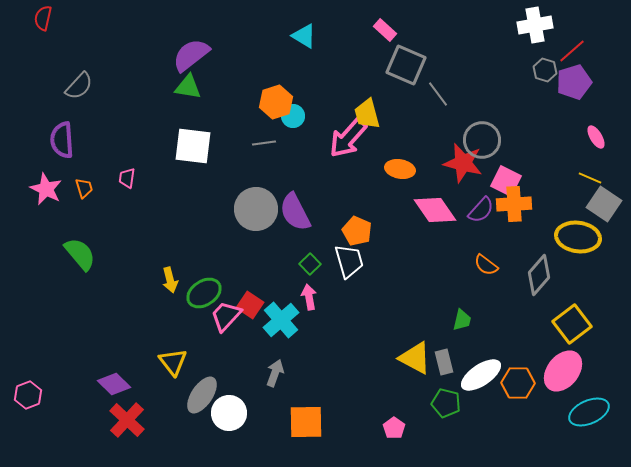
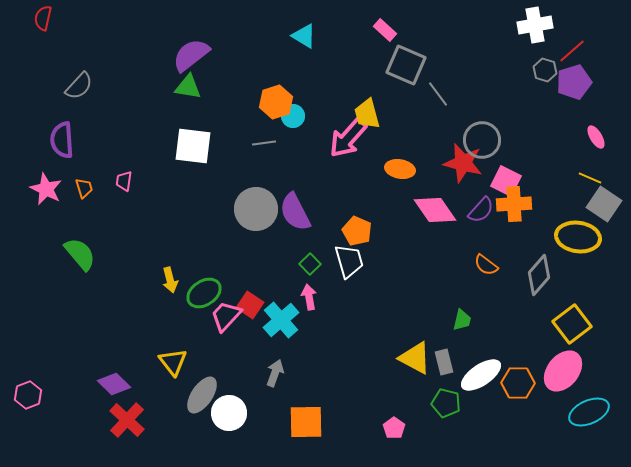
pink trapezoid at (127, 178): moved 3 px left, 3 px down
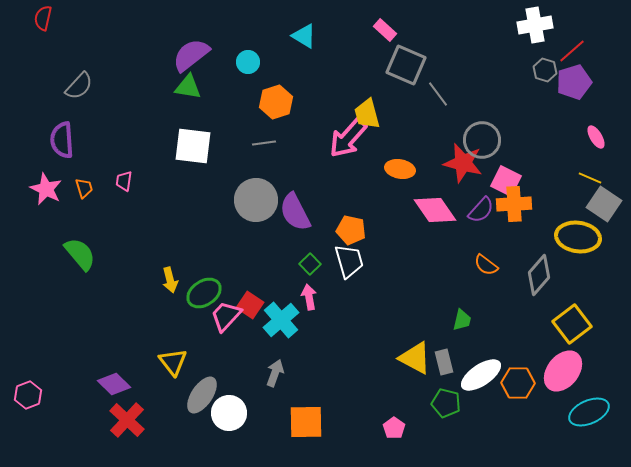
cyan circle at (293, 116): moved 45 px left, 54 px up
gray circle at (256, 209): moved 9 px up
orange pentagon at (357, 231): moved 6 px left, 1 px up; rotated 12 degrees counterclockwise
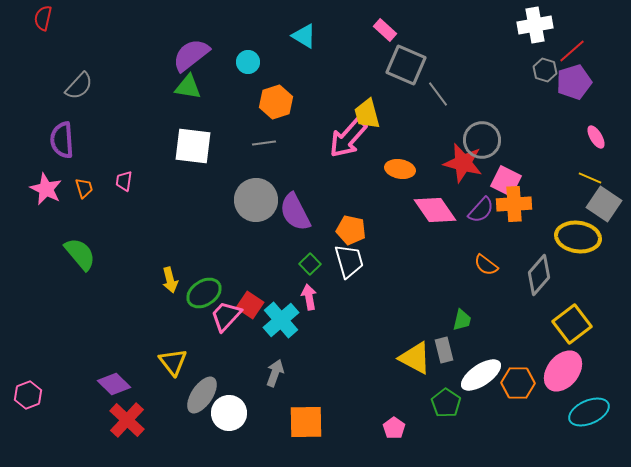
gray rectangle at (444, 362): moved 12 px up
green pentagon at (446, 403): rotated 20 degrees clockwise
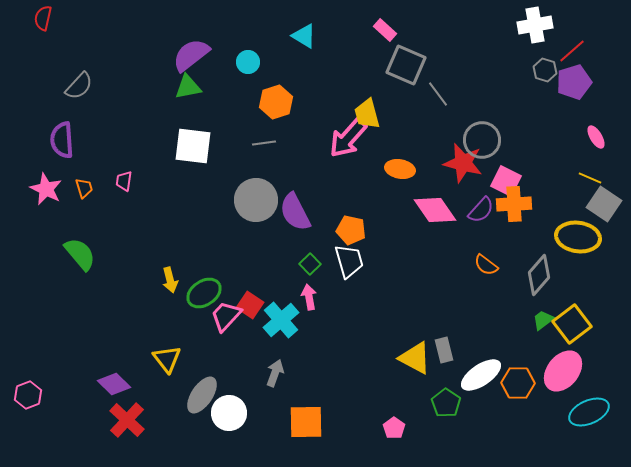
green triangle at (188, 87): rotated 20 degrees counterclockwise
green trapezoid at (462, 320): moved 81 px right; rotated 140 degrees counterclockwise
yellow triangle at (173, 362): moved 6 px left, 3 px up
